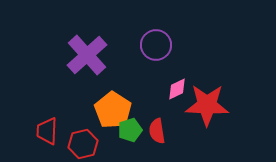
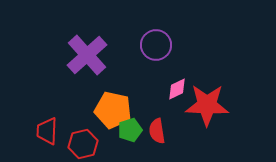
orange pentagon: rotated 21 degrees counterclockwise
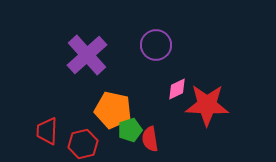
red semicircle: moved 7 px left, 8 px down
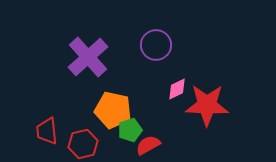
purple cross: moved 1 px right, 2 px down
red trapezoid: rotated 8 degrees counterclockwise
red semicircle: moved 2 px left, 6 px down; rotated 70 degrees clockwise
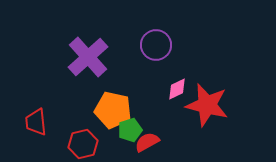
red star: rotated 12 degrees clockwise
red trapezoid: moved 11 px left, 9 px up
red semicircle: moved 1 px left, 3 px up
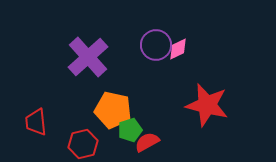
pink diamond: moved 1 px right, 40 px up
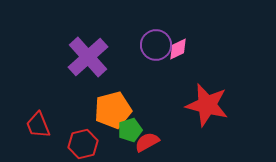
orange pentagon: rotated 27 degrees counterclockwise
red trapezoid: moved 2 px right, 3 px down; rotated 16 degrees counterclockwise
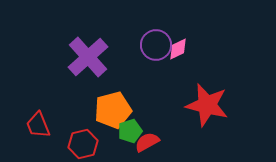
green pentagon: moved 1 px down
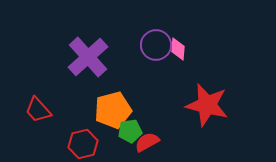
pink diamond: rotated 60 degrees counterclockwise
red trapezoid: moved 15 px up; rotated 20 degrees counterclockwise
green pentagon: rotated 10 degrees clockwise
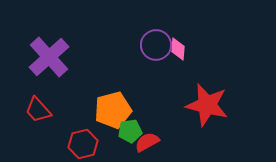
purple cross: moved 39 px left
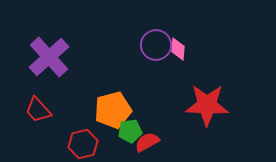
red star: rotated 12 degrees counterclockwise
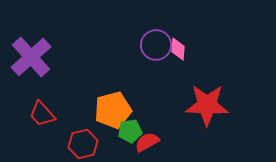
purple cross: moved 18 px left
red trapezoid: moved 4 px right, 4 px down
